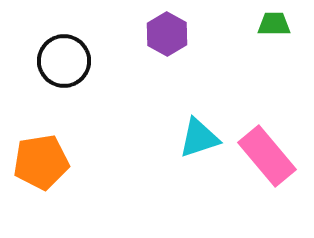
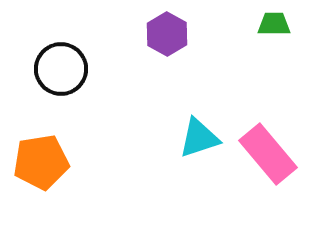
black circle: moved 3 px left, 8 px down
pink rectangle: moved 1 px right, 2 px up
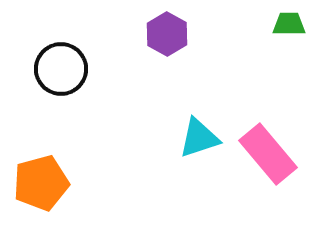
green trapezoid: moved 15 px right
orange pentagon: moved 21 px down; rotated 6 degrees counterclockwise
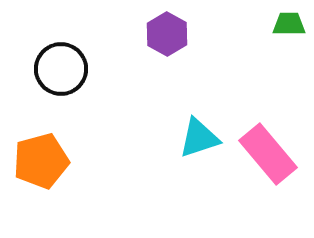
orange pentagon: moved 22 px up
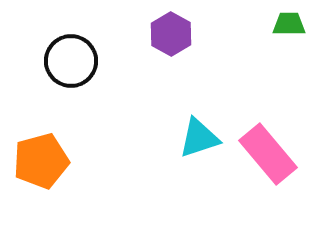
purple hexagon: moved 4 px right
black circle: moved 10 px right, 8 px up
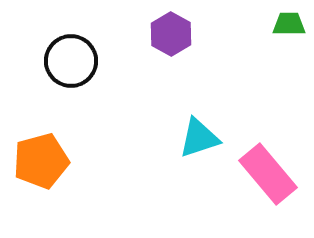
pink rectangle: moved 20 px down
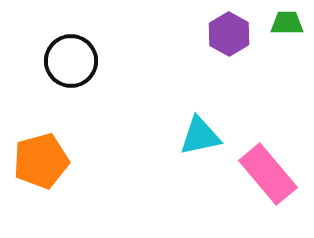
green trapezoid: moved 2 px left, 1 px up
purple hexagon: moved 58 px right
cyan triangle: moved 1 px right, 2 px up; rotated 6 degrees clockwise
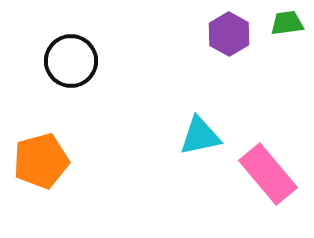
green trapezoid: rotated 8 degrees counterclockwise
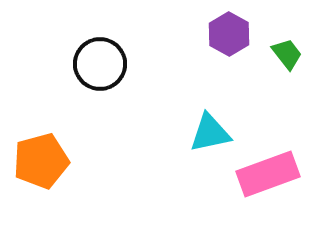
green trapezoid: moved 31 px down; rotated 60 degrees clockwise
black circle: moved 29 px right, 3 px down
cyan triangle: moved 10 px right, 3 px up
pink rectangle: rotated 70 degrees counterclockwise
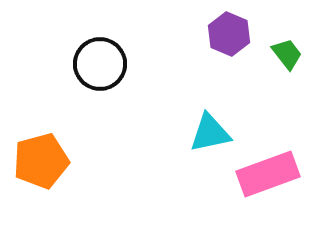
purple hexagon: rotated 6 degrees counterclockwise
